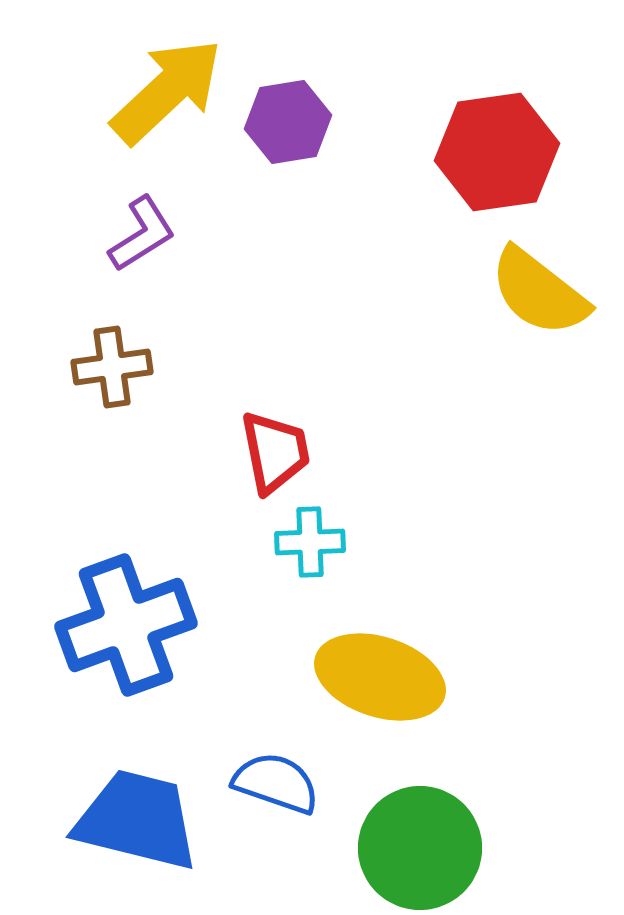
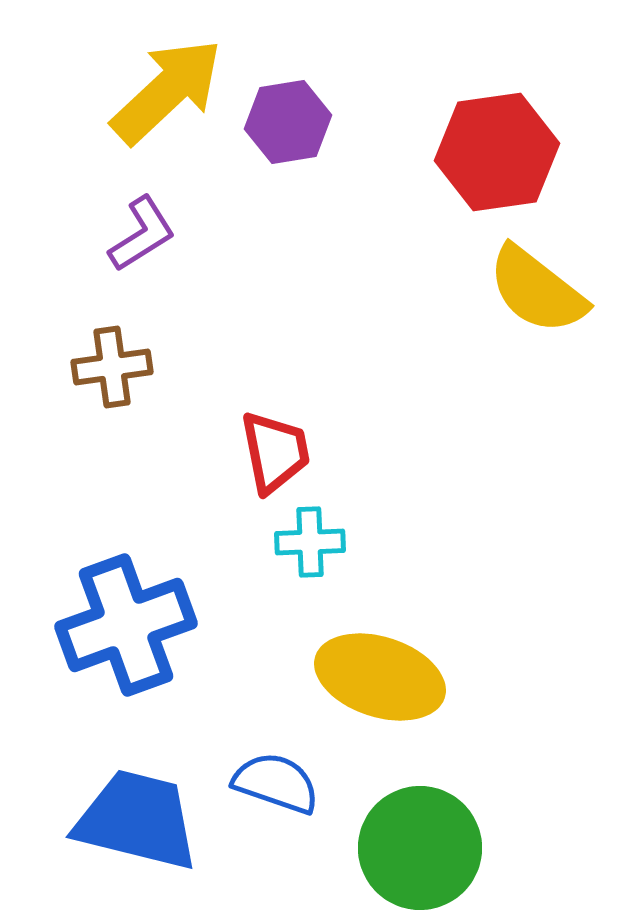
yellow semicircle: moved 2 px left, 2 px up
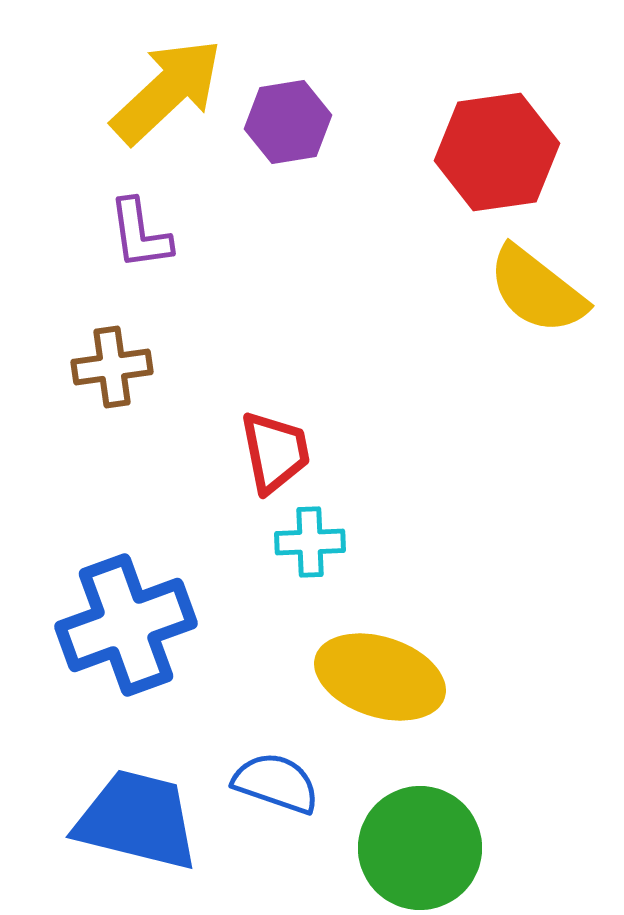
purple L-shape: moved 2 px left; rotated 114 degrees clockwise
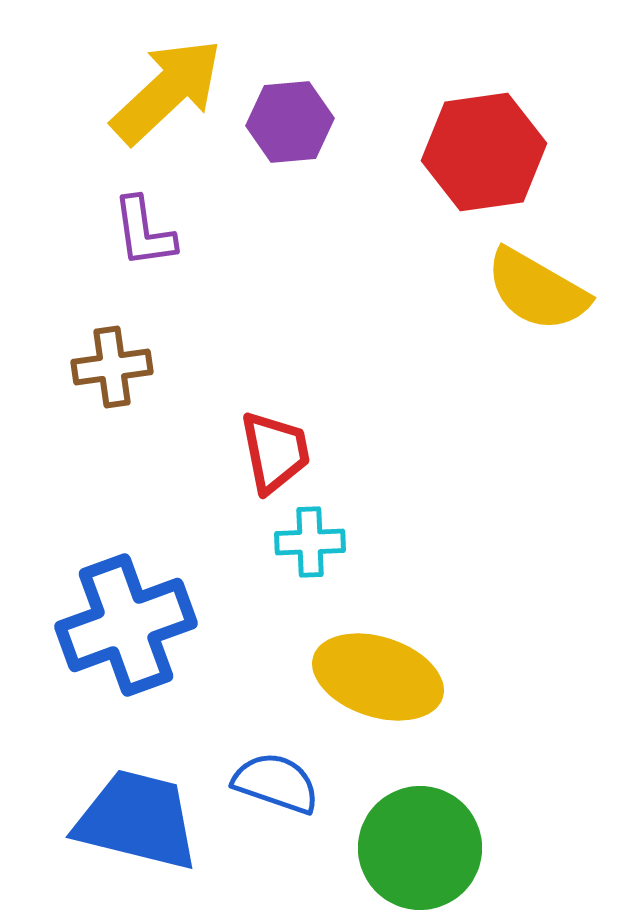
purple hexagon: moved 2 px right; rotated 4 degrees clockwise
red hexagon: moved 13 px left
purple L-shape: moved 4 px right, 2 px up
yellow semicircle: rotated 8 degrees counterclockwise
yellow ellipse: moved 2 px left
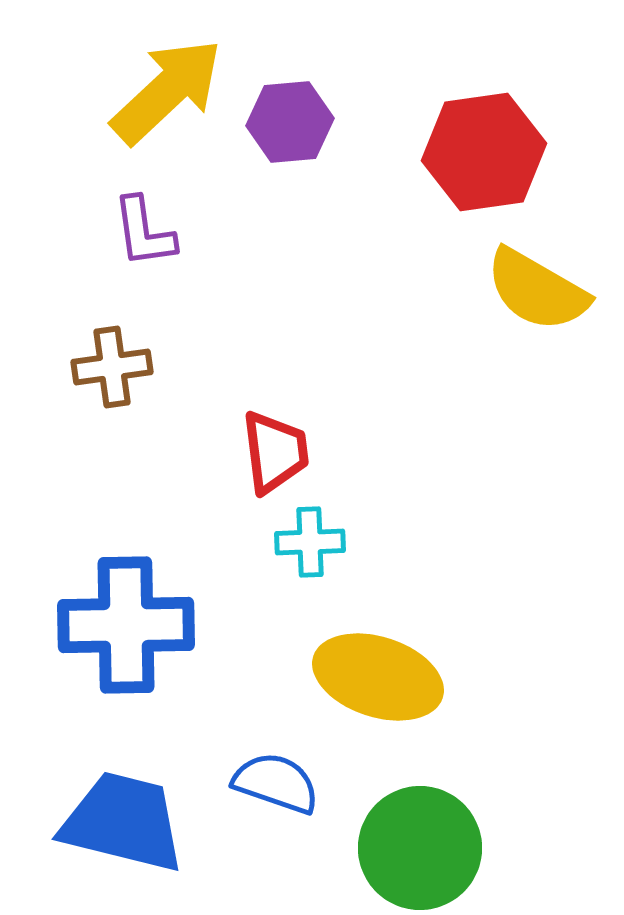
red trapezoid: rotated 4 degrees clockwise
blue cross: rotated 19 degrees clockwise
blue trapezoid: moved 14 px left, 2 px down
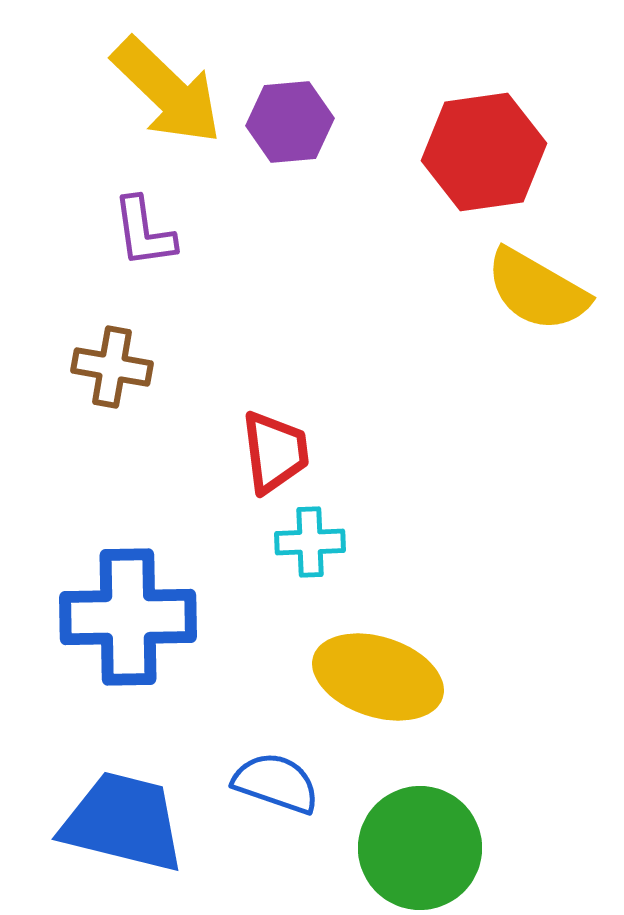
yellow arrow: rotated 87 degrees clockwise
brown cross: rotated 18 degrees clockwise
blue cross: moved 2 px right, 8 px up
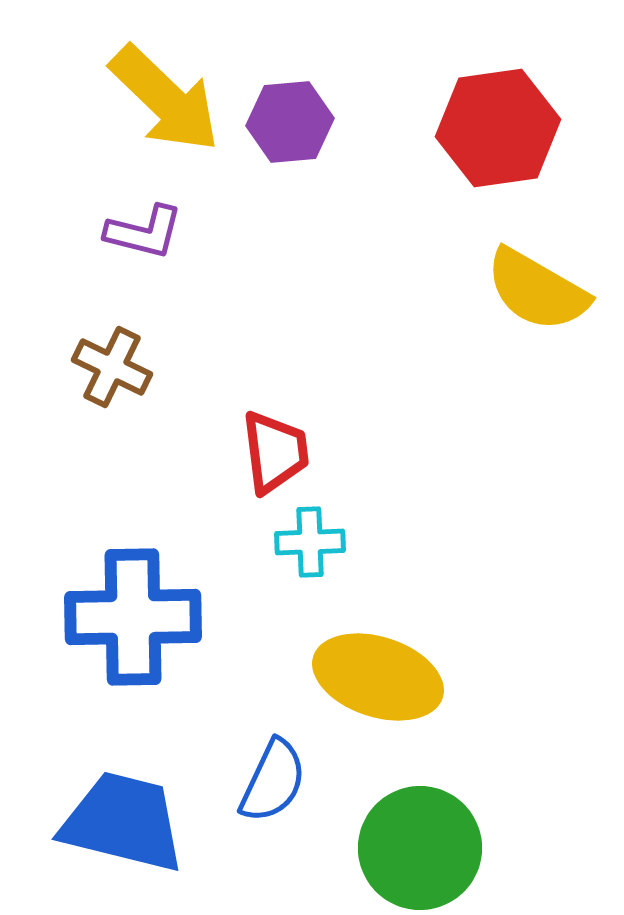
yellow arrow: moved 2 px left, 8 px down
red hexagon: moved 14 px right, 24 px up
purple L-shape: rotated 68 degrees counterclockwise
brown cross: rotated 16 degrees clockwise
blue cross: moved 5 px right
blue semicircle: moved 3 px left, 2 px up; rotated 96 degrees clockwise
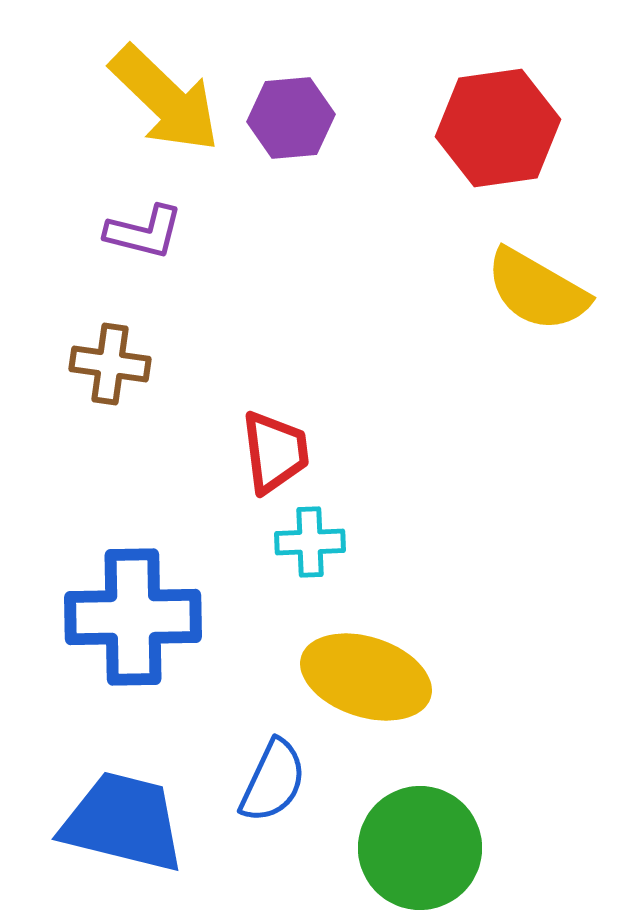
purple hexagon: moved 1 px right, 4 px up
brown cross: moved 2 px left, 3 px up; rotated 18 degrees counterclockwise
yellow ellipse: moved 12 px left
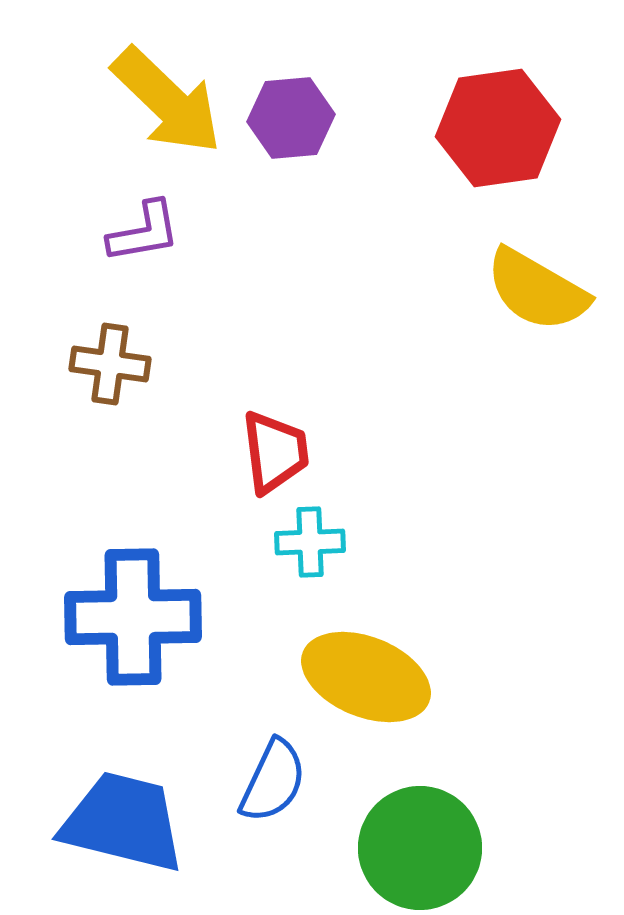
yellow arrow: moved 2 px right, 2 px down
purple L-shape: rotated 24 degrees counterclockwise
yellow ellipse: rotated 4 degrees clockwise
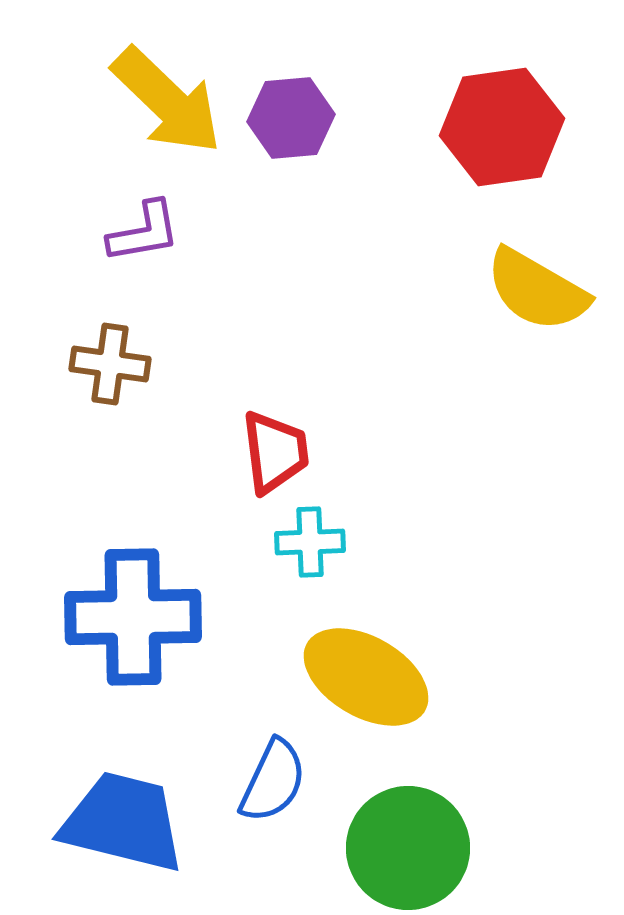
red hexagon: moved 4 px right, 1 px up
yellow ellipse: rotated 8 degrees clockwise
green circle: moved 12 px left
